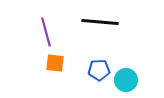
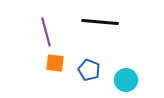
blue pentagon: moved 10 px left; rotated 25 degrees clockwise
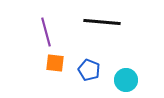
black line: moved 2 px right
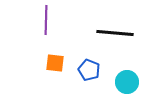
black line: moved 13 px right, 11 px down
purple line: moved 12 px up; rotated 16 degrees clockwise
cyan circle: moved 1 px right, 2 px down
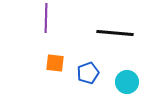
purple line: moved 2 px up
blue pentagon: moved 1 px left, 3 px down; rotated 30 degrees clockwise
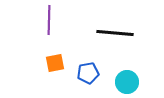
purple line: moved 3 px right, 2 px down
orange square: rotated 18 degrees counterclockwise
blue pentagon: rotated 10 degrees clockwise
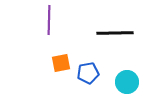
black line: rotated 6 degrees counterclockwise
orange square: moved 6 px right
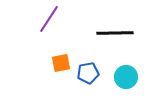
purple line: moved 1 px up; rotated 32 degrees clockwise
cyan circle: moved 1 px left, 5 px up
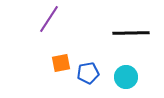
black line: moved 16 px right
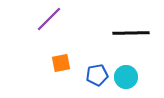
purple line: rotated 12 degrees clockwise
blue pentagon: moved 9 px right, 2 px down
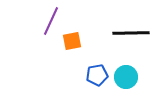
purple line: moved 2 px right, 2 px down; rotated 20 degrees counterclockwise
orange square: moved 11 px right, 22 px up
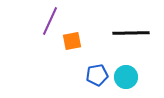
purple line: moved 1 px left
